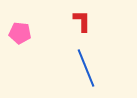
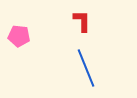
pink pentagon: moved 1 px left, 3 px down
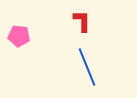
blue line: moved 1 px right, 1 px up
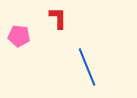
red L-shape: moved 24 px left, 3 px up
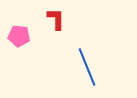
red L-shape: moved 2 px left, 1 px down
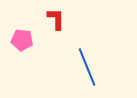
pink pentagon: moved 3 px right, 4 px down
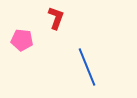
red L-shape: moved 1 px up; rotated 20 degrees clockwise
